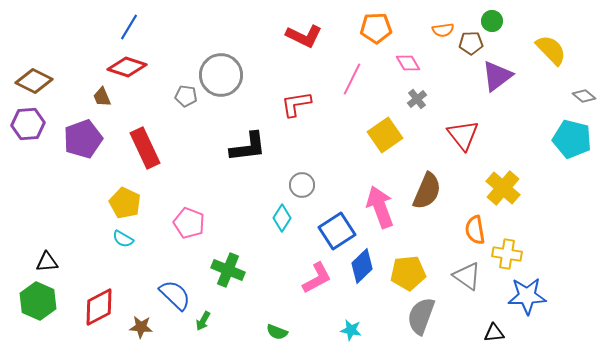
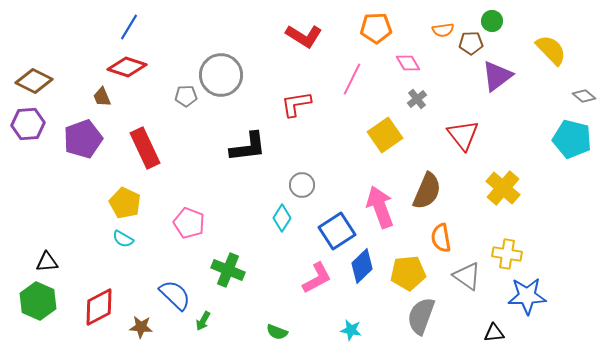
red L-shape at (304, 36): rotated 6 degrees clockwise
gray pentagon at (186, 96): rotated 10 degrees counterclockwise
orange semicircle at (475, 230): moved 34 px left, 8 px down
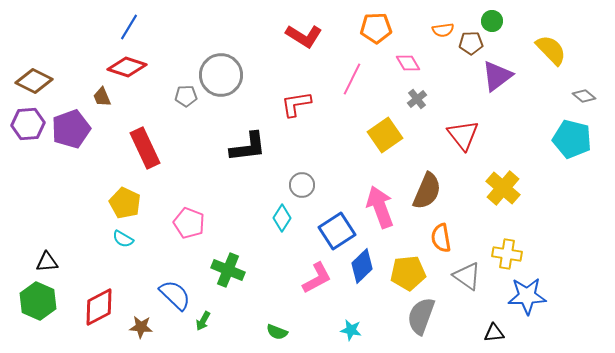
purple pentagon at (83, 139): moved 12 px left, 10 px up
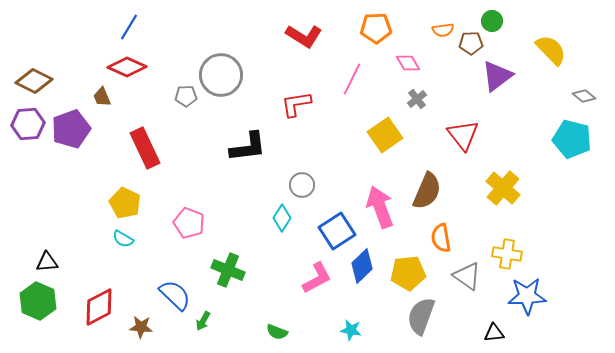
red diamond at (127, 67): rotated 6 degrees clockwise
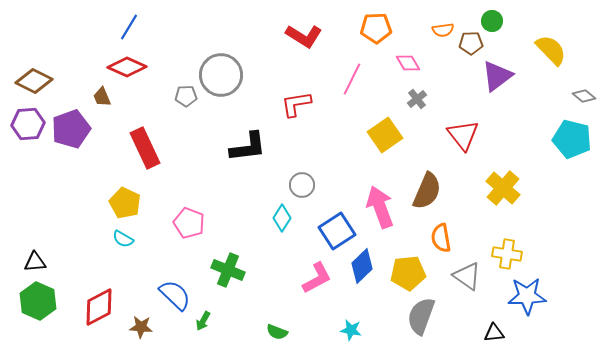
black triangle at (47, 262): moved 12 px left
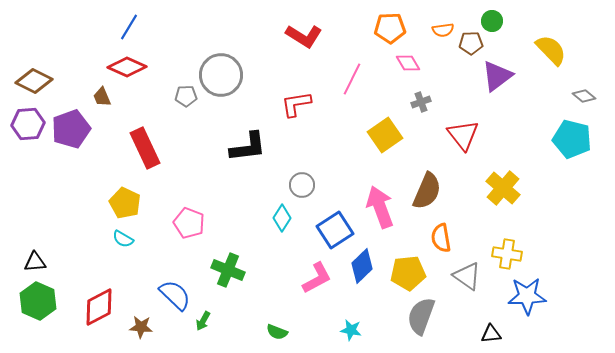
orange pentagon at (376, 28): moved 14 px right
gray cross at (417, 99): moved 4 px right, 3 px down; rotated 18 degrees clockwise
blue square at (337, 231): moved 2 px left, 1 px up
black triangle at (494, 333): moved 3 px left, 1 px down
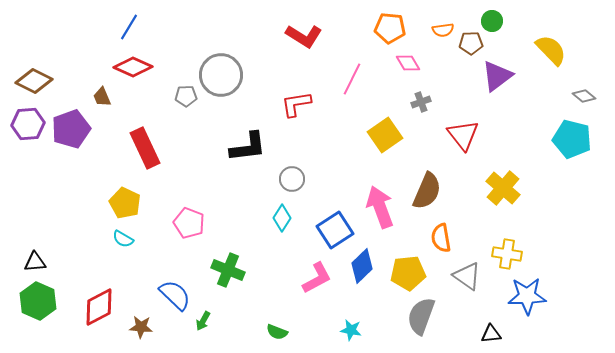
orange pentagon at (390, 28): rotated 8 degrees clockwise
red diamond at (127, 67): moved 6 px right
gray circle at (302, 185): moved 10 px left, 6 px up
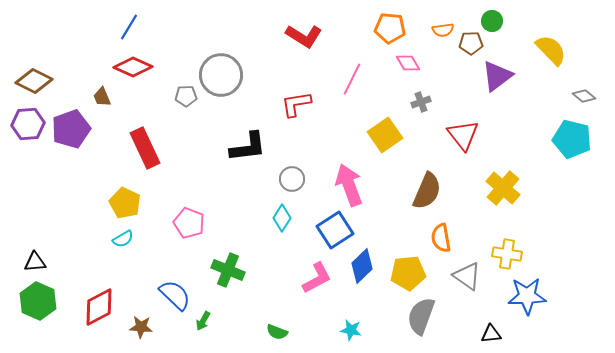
pink arrow at (380, 207): moved 31 px left, 22 px up
cyan semicircle at (123, 239): rotated 60 degrees counterclockwise
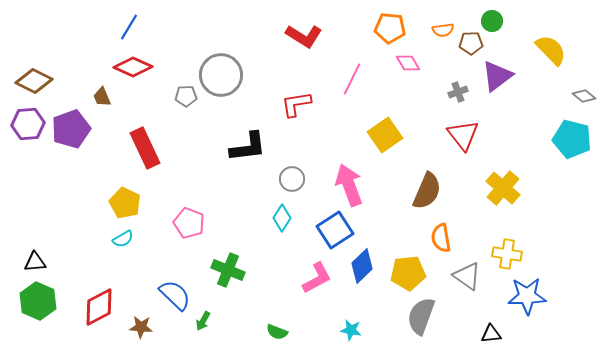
gray cross at (421, 102): moved 37 px right, 10 px up
